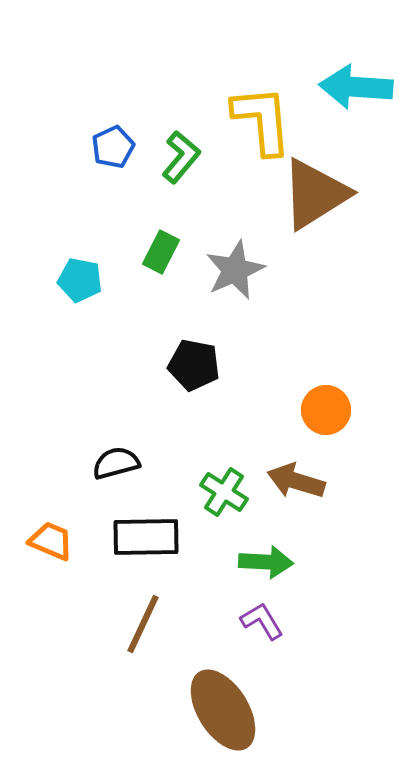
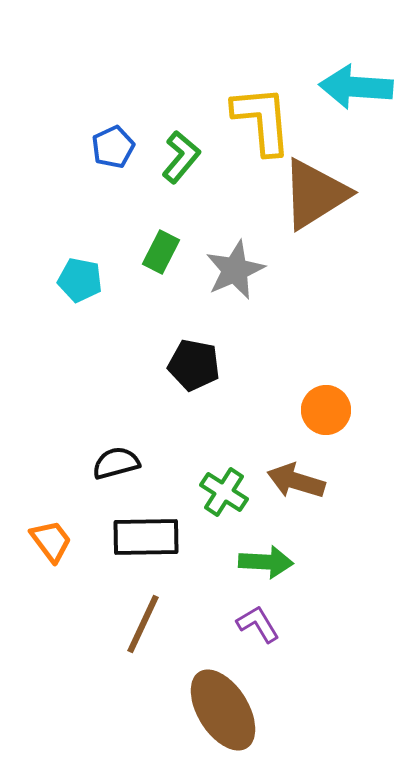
orange trapezoid: rotated 30 degrees clockwise
purple L-shape: moved 4 px left, 3 px down
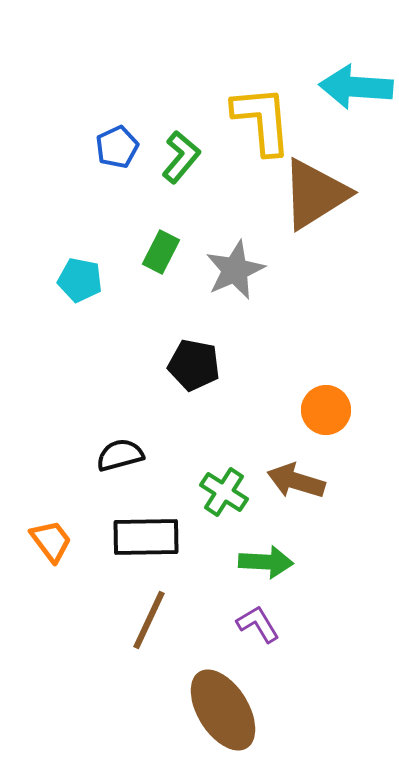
blue pentagon: moved 4 px right
black semicircle: moved 4 px right, 8 px up
brown line: moved 6 px right, 4 px up
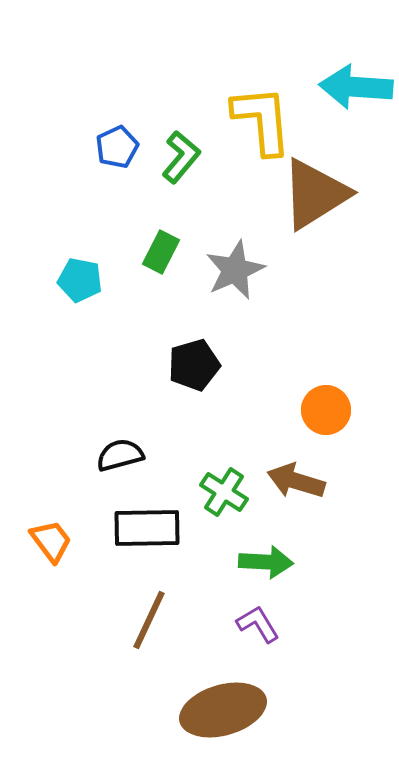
black pentagon: rotated 27 degrees counterclockwise
black rectangle: moved 1 px right, 9 px up
brown ellipse: rotated 74 degrees counterclockwise
